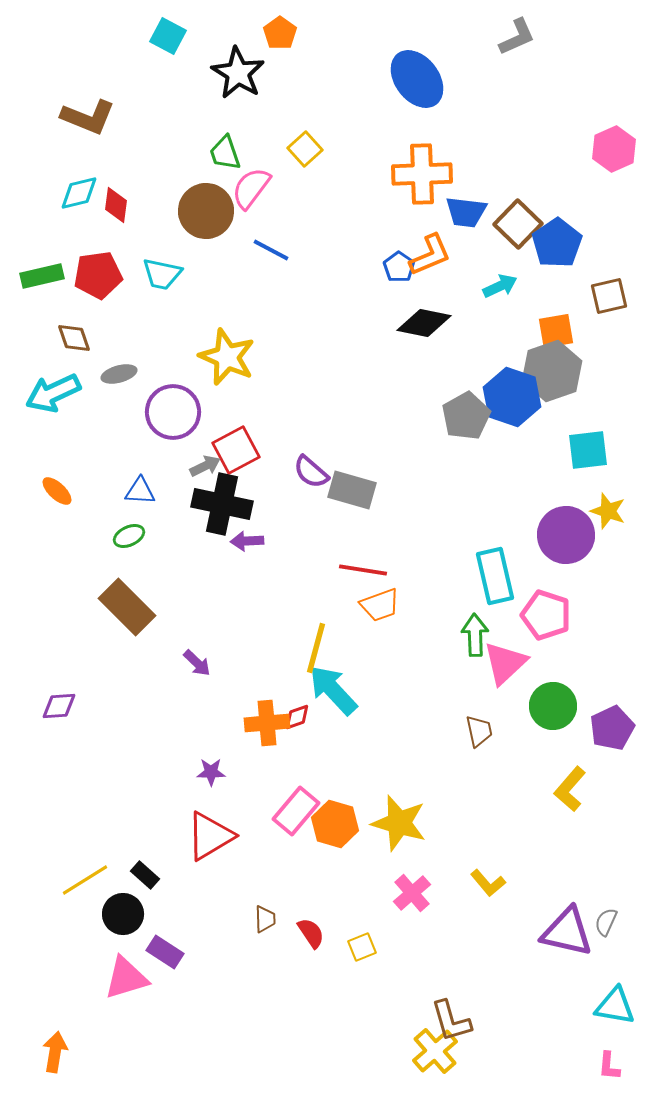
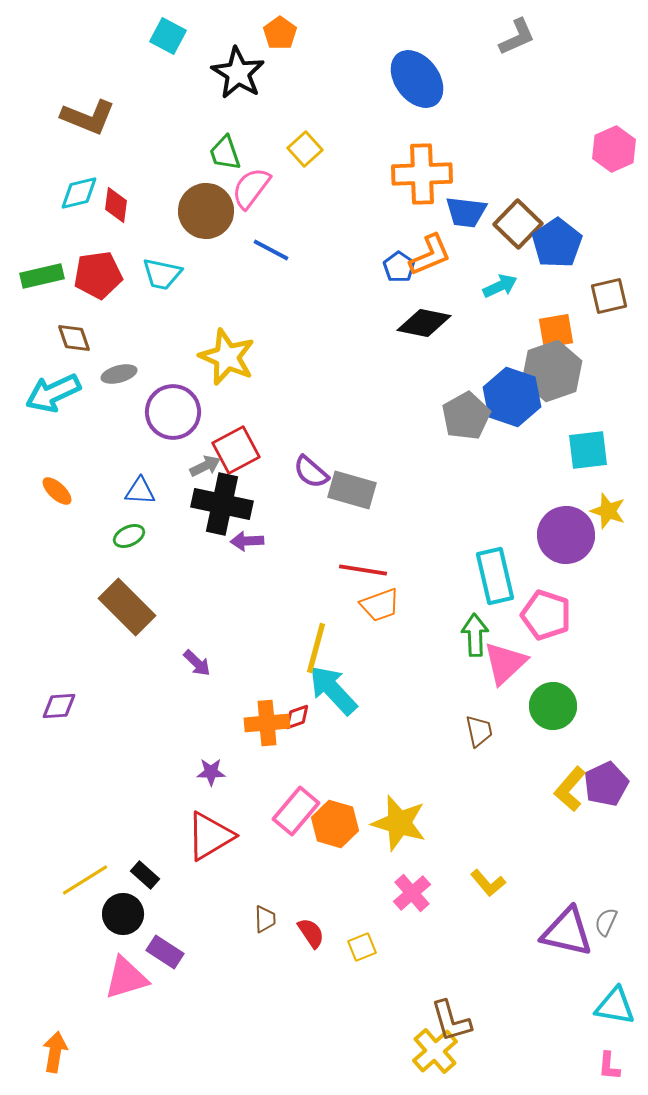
purple pentagon at (612, 728): moved 6 px left, 56 px down
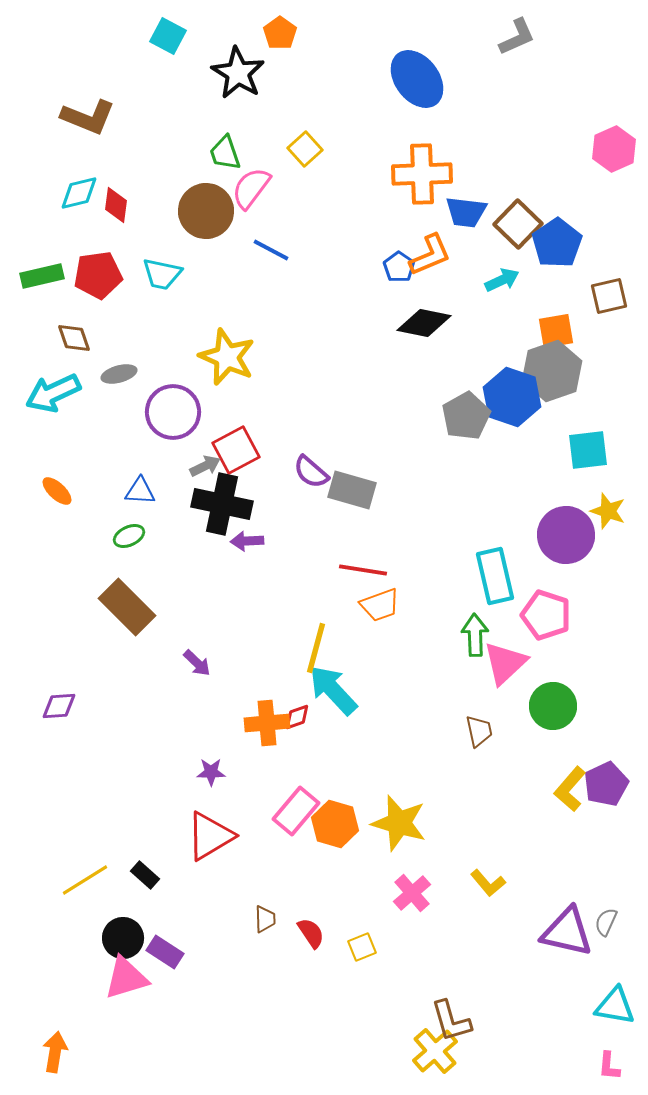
cyan arrow at (500, 286): moved 2 px right, 6 px up
black circle at (123, 914): moved 24 px down
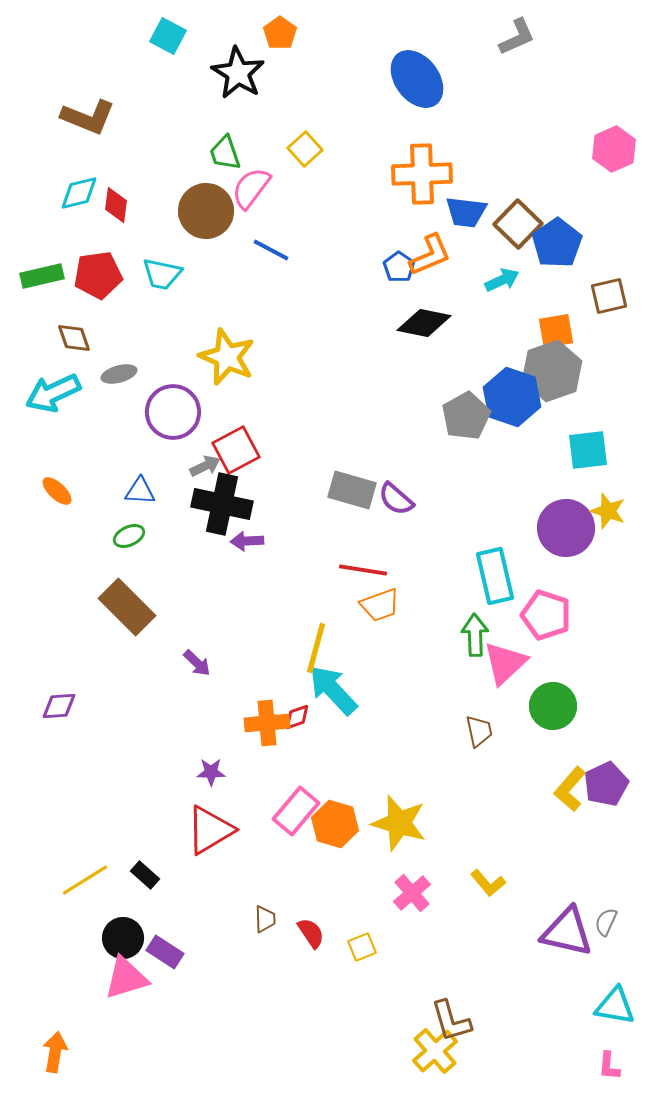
purple semicircle at (311, 472): moved 85 px right, 27 px down
purple circle at (566, 535): moved 7 px up
red triangle at (210, 836): moved 6 px up
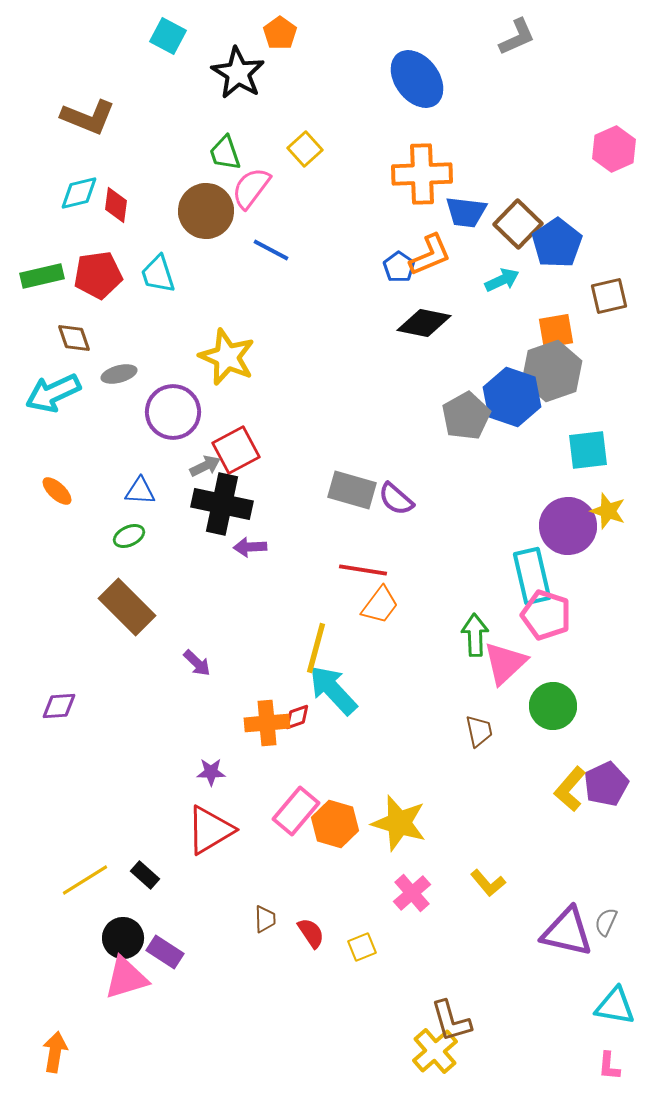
cyan trapezoid at (162, 274): moved 4 px left; rotated 60 degrees clockwise
purple circle at (566, 528): moved 2 px right, 2 px up
purple arrow at (247, 541): moved 3 px right, 6 px down
cyan rectangle at (495, 576): moved 37 px right
orange trapezoid at (380, 605): rotated 33 degrees counterclockwise
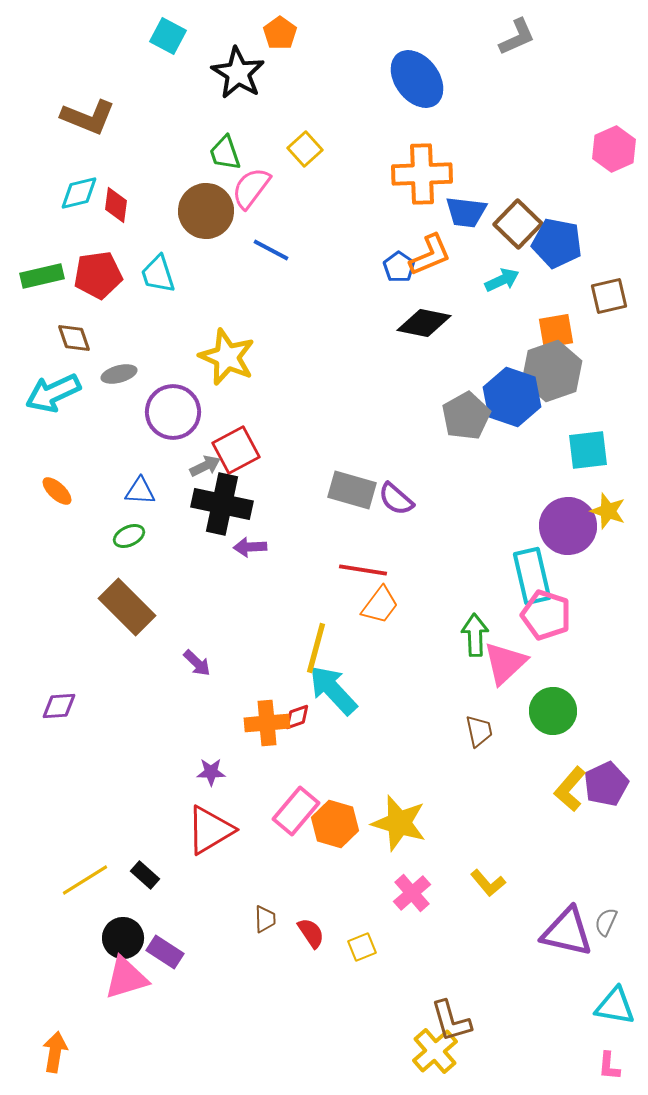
blue pentagon at (557, 243): rotated 27 degrees counterclockwise
green circle at (553, 706): moved 5 px down
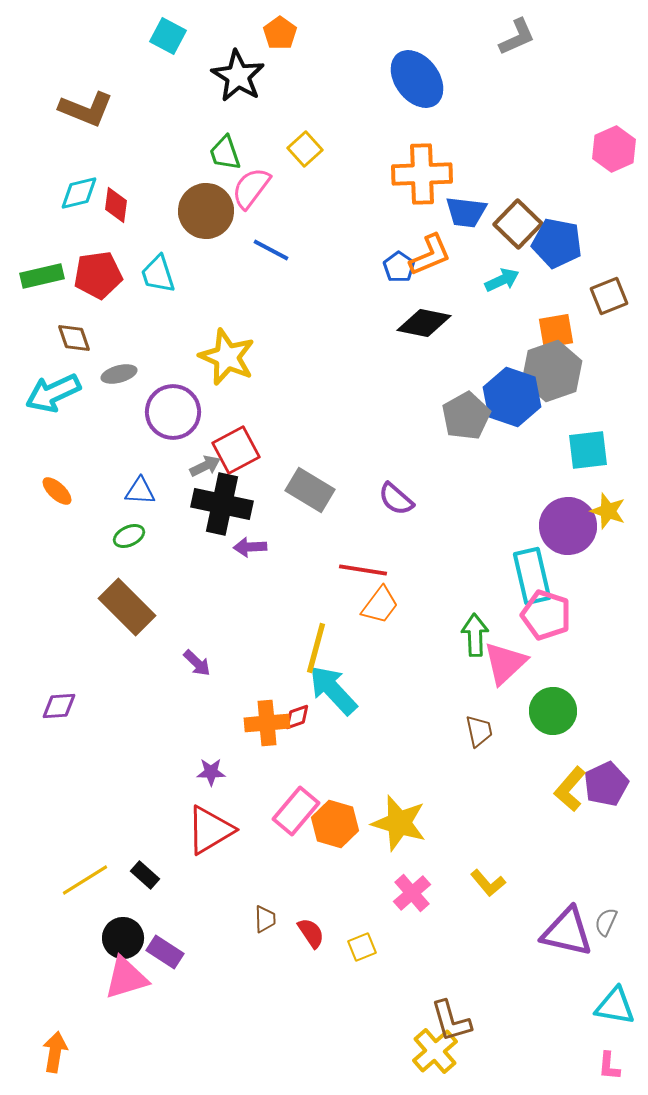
black star at (238, 73): moved 3 px down
brown L-shape at (88, 117): moved 2 px left, 8 px up
brown square at (609, 296): rotated 9 degrees counterclockwise
gray rectangle at (352, 490): moved 42 px left; rotated 15 degrees clockwise
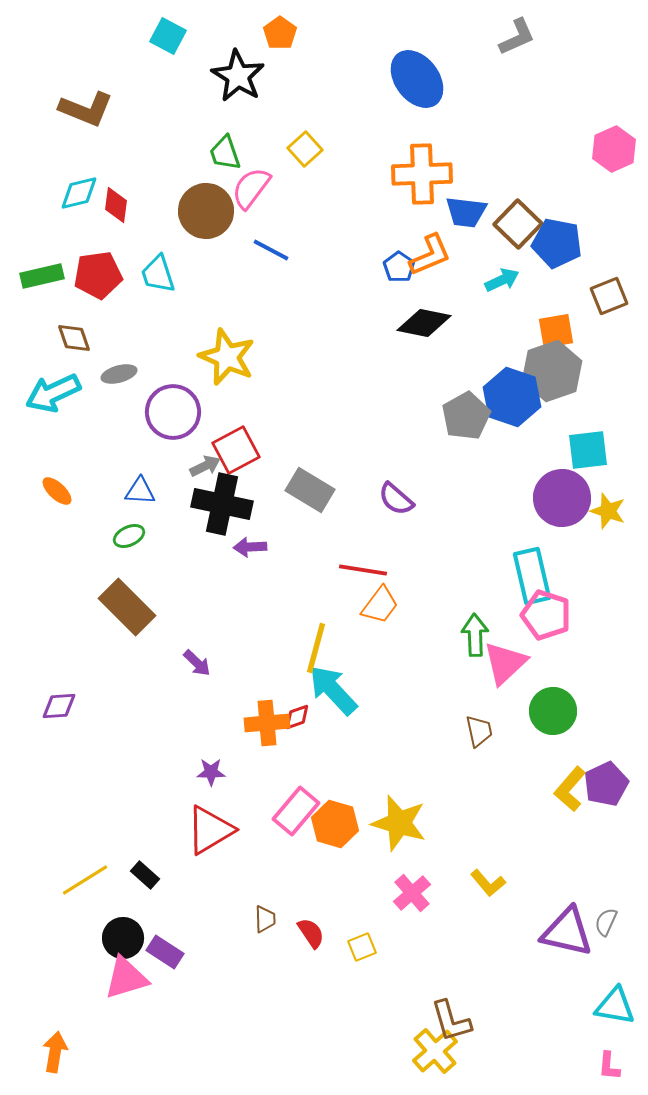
purple circle at (568, 526): moved 6 px left, 28 px up
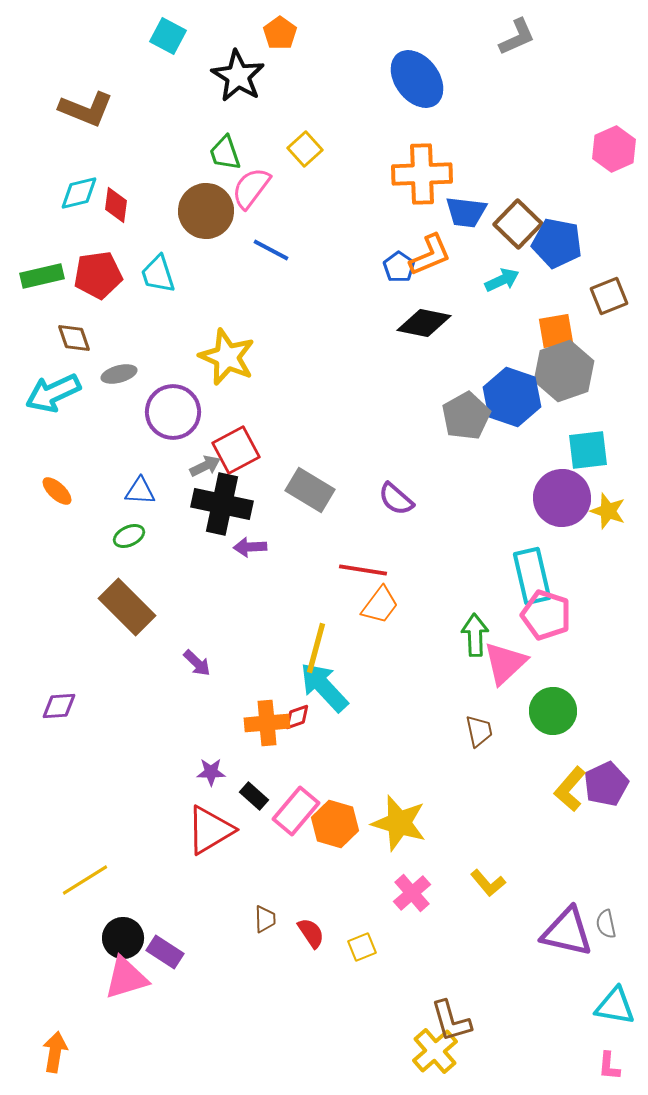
gray hexagon at (552, 371): moved 12 px right
cyan arrow at (333, 690): moved 9 px left, 3 px up
black rectangle at (145, 875): moved 109 px right, 79 px up
gray semicircle at (606, 922): moved 2 px down; rotated 36 degrees counterclockwise
